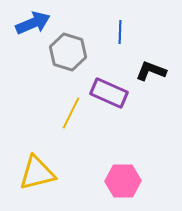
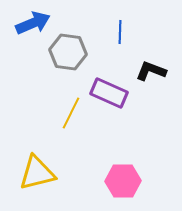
gray hexagon: rotated 9 degrees counterclockwise
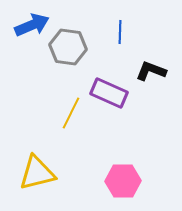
blue arrow: moved 1 px left, 2 px down
gray hexagon: moved 5 px up
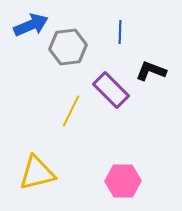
blue arrow: moved 1 px left
gray hexagon: rotated 15 degrees counterclockwise
purple rectangle: moved 2 px right, 3 px up; rotated 21 degrees clockwise
yellow line: moved 2 px up
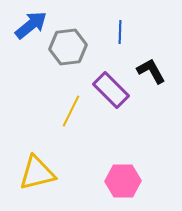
blue arrow: rotated 16 degrees counterclockwise
black L-shape: rotated 40 degrees clockwise
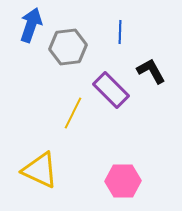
blue arrow: rotated 32 degrees counterclockwise
yellow line: moved 2 px right, 2 px down
yellow triangle: moved 3 px right, 3 px up; rotated 39 degrees clockwise
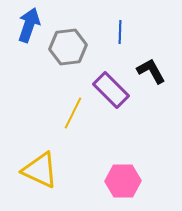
blue arrow: moved 2 px left
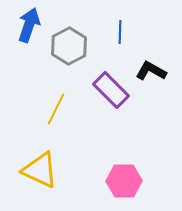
gray hexagon: moved 1 px right, 1 px up; rotated 21 degrees counterclockwise
black L-shape: rotated 32 degrees counterclockwise
yellow line: moved 17 px left, 4 px up
pink hexagon: moved 1 px right
